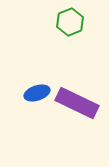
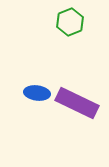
blue ellipse: rotated 25 degrees clockwise
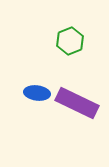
green hexagon: moved 19 px down
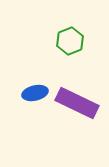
blue ellipse: moved 2 px left; rotated 20 degrees counterclockwise
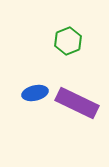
green hexagon: moved 2 px left
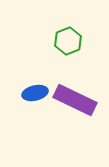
purple rectangle: moved 2 px left, 3 px up
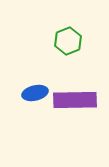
purple rectangle: rotated 27 degrees counterclockwise
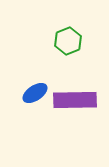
blue ellipse: rotated 20 degrees counterclockwise
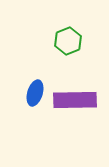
blue ellipse: rotated 40 degrees counterclockwise
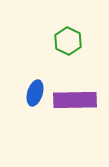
green hexagon: rotated 12 degrees counterclockwise
